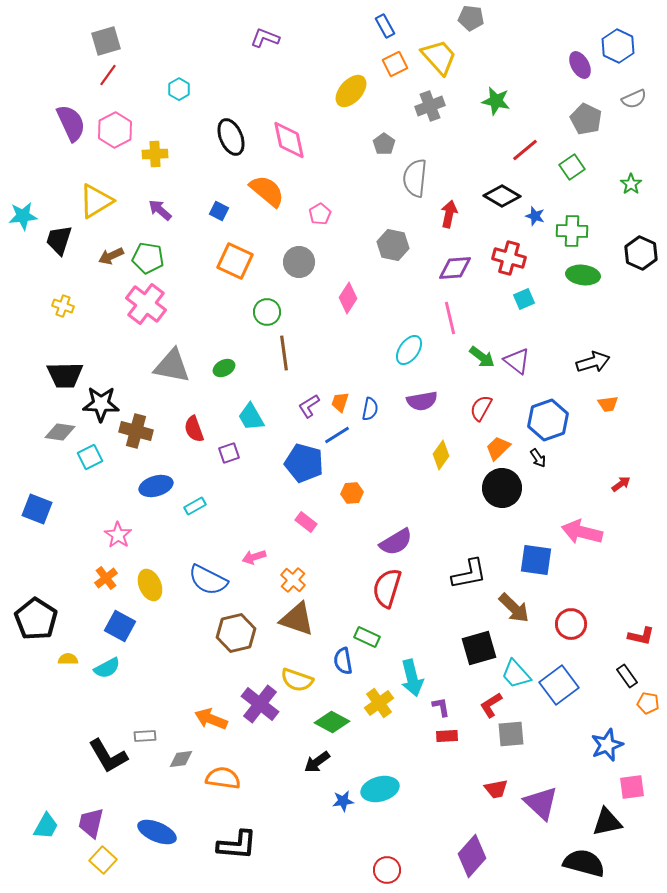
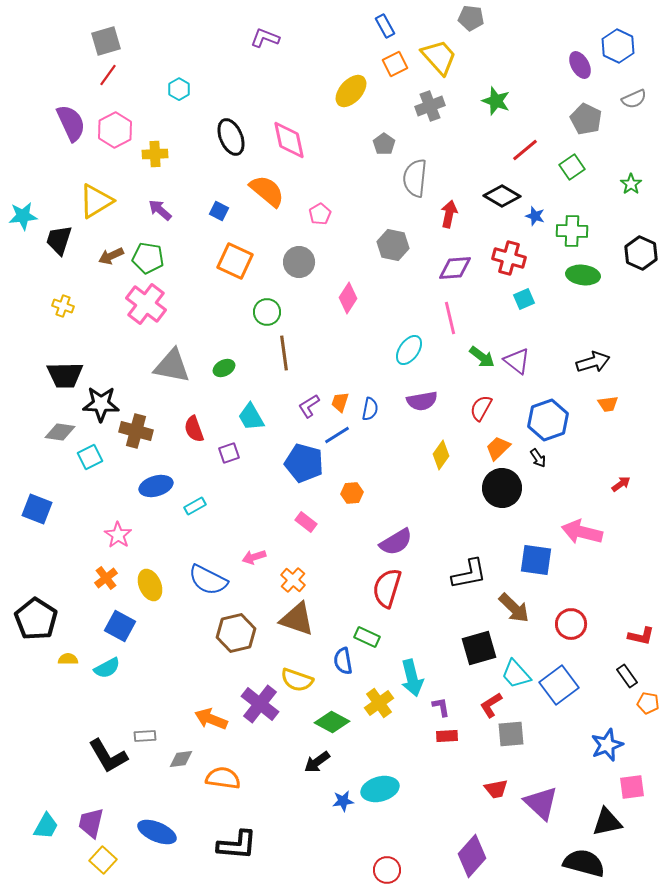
green star at (496, 101): rotated 8 degrees clockwise
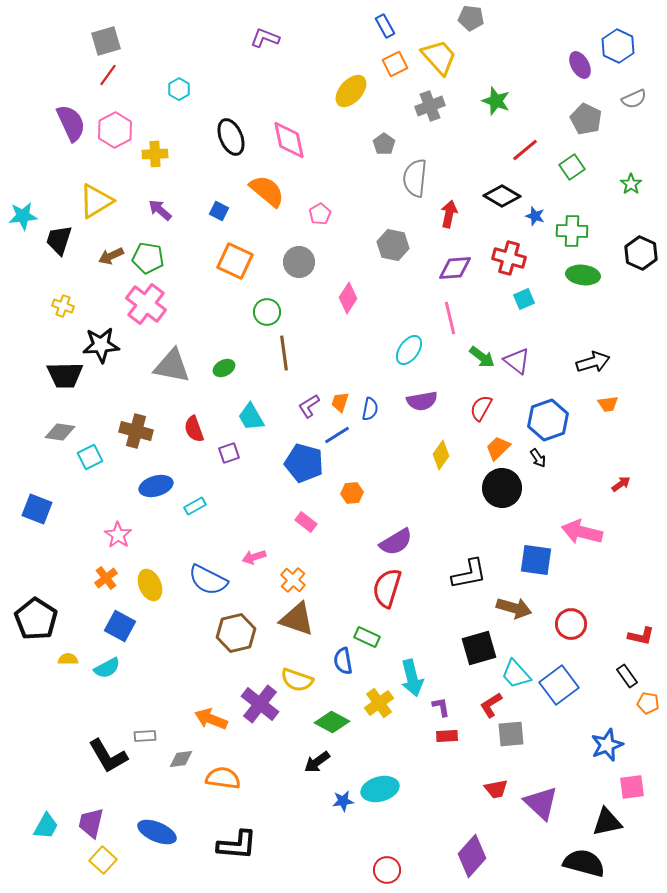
black star at (101, 404): moved 59 px up; rotated 6 degrees counterclockwise
brown arrow at (514, 608): rotated 28 degrees counterclockwise
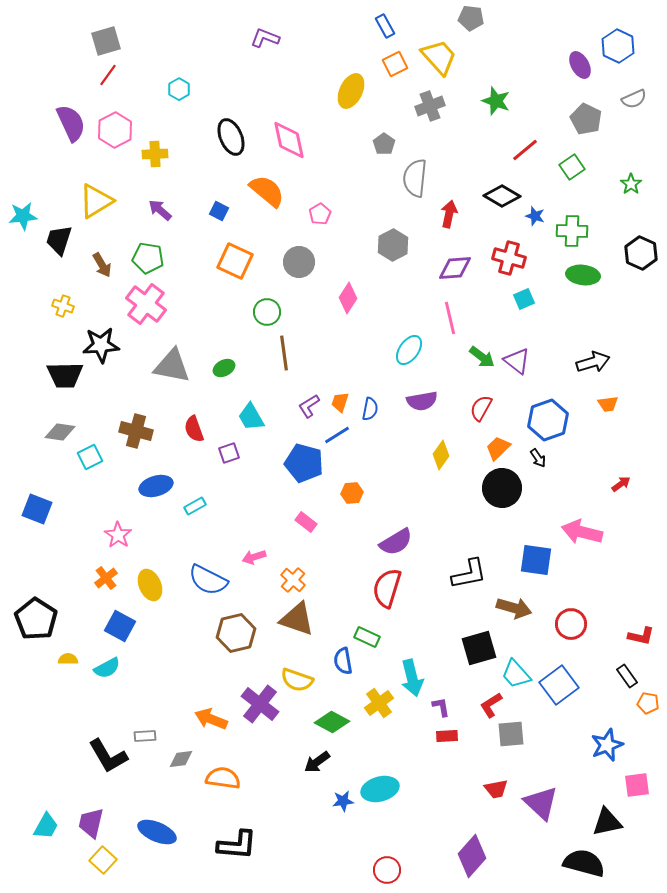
yellow ellipse at (351, 91): rotated 16 degrees counterclockwise
gray hexagon at (393, 245): rotated 20 degrees clockwise
brown arrow at (111, 256): moved 9 px left, 9 px down; rotated 95 degrees counterclockwise
pink square at (632, 787): moved 5 px right, 2 px up
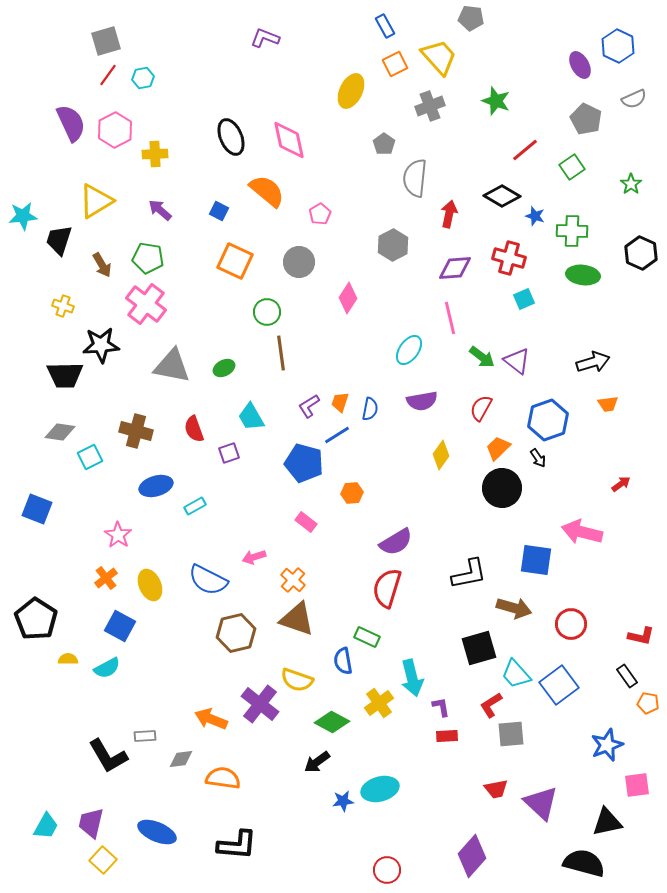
cyan hexagon at (179, 89): moved 36 px left, 11 px up; rotated 20 degrees clockwise
brown line at (284, 353): moved 3 px left
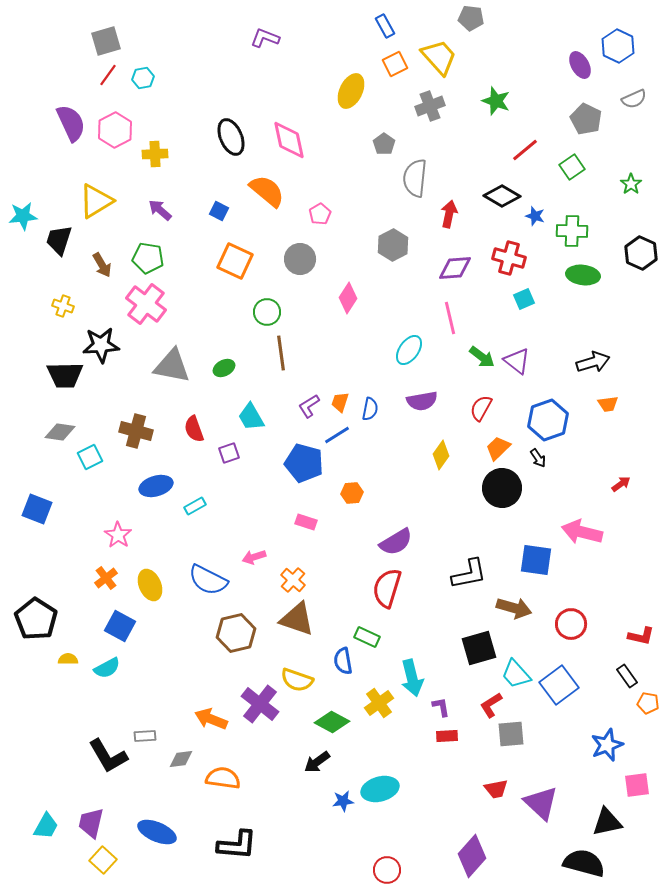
gray circle at (299, 262): moved 1 px right, 3 px up
pink rectangle at (306, 522): rotated 20 degrees counterclockwise
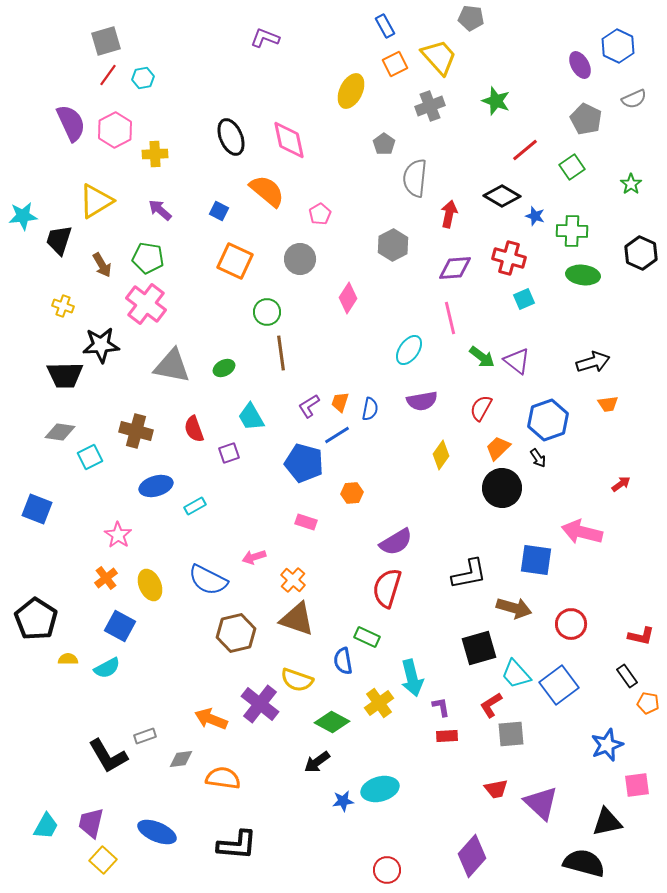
gray rectangle at (145, 736): rotated 15 degrees counterclockwise
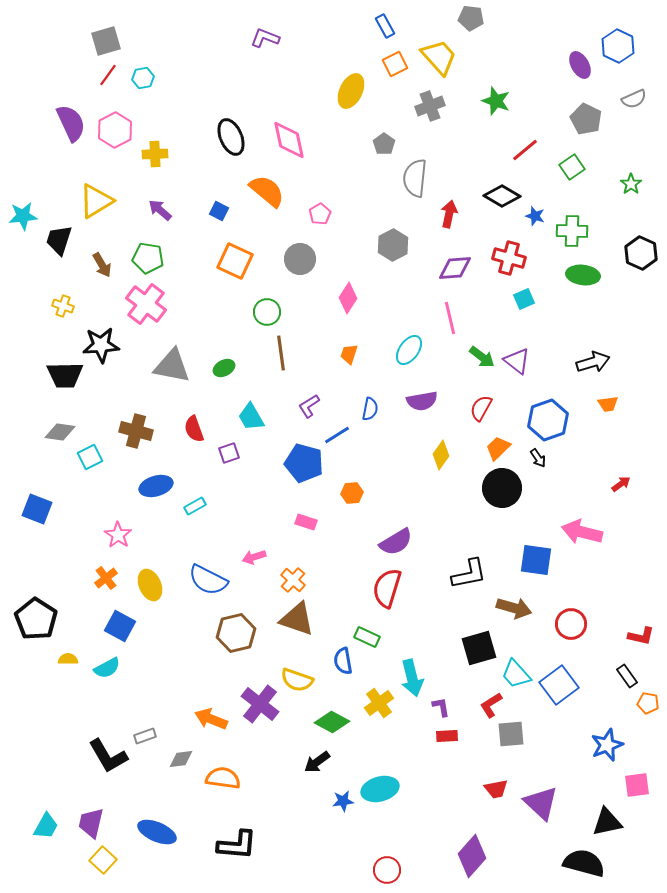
orange trapezoid at (340, 402): moved 9 px right, 48 px up
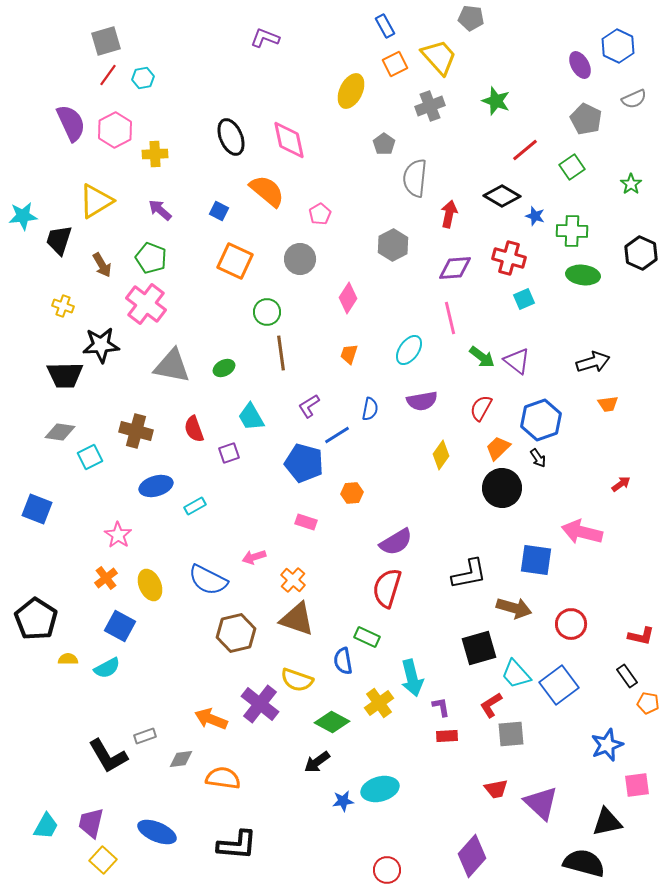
green pentagon at (148, 258): moved 3 px right; rotated 12 degrees clockwise
blue hexagon at (548, 420): moved 7 px left
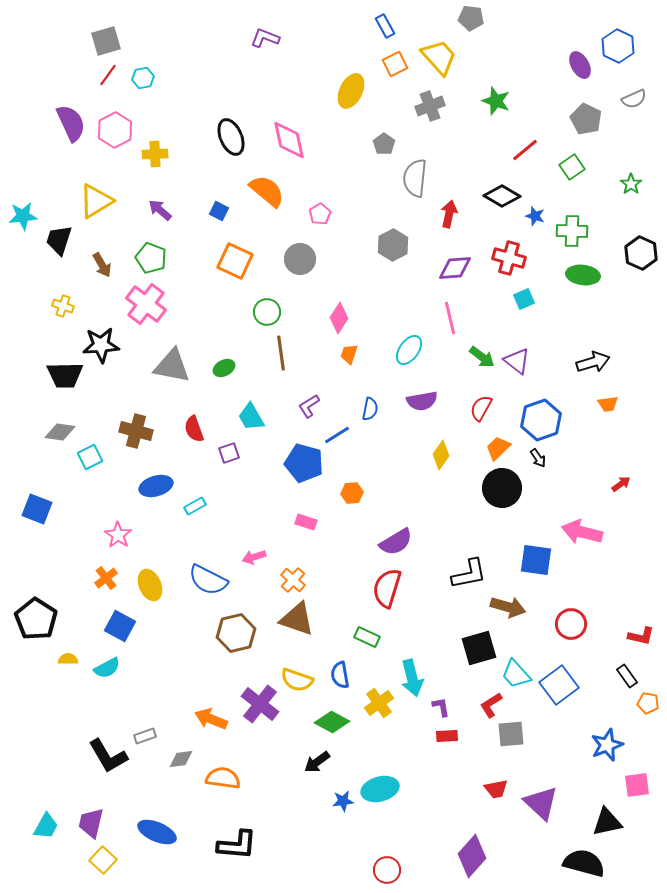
pink diamond at (348, 298): moved 9 px left, 20 px down
brown arrow at (514, 608): moved 6 px left, 1 px up
blue semicircle at (343, 661): moved 3 px left, 14 px down
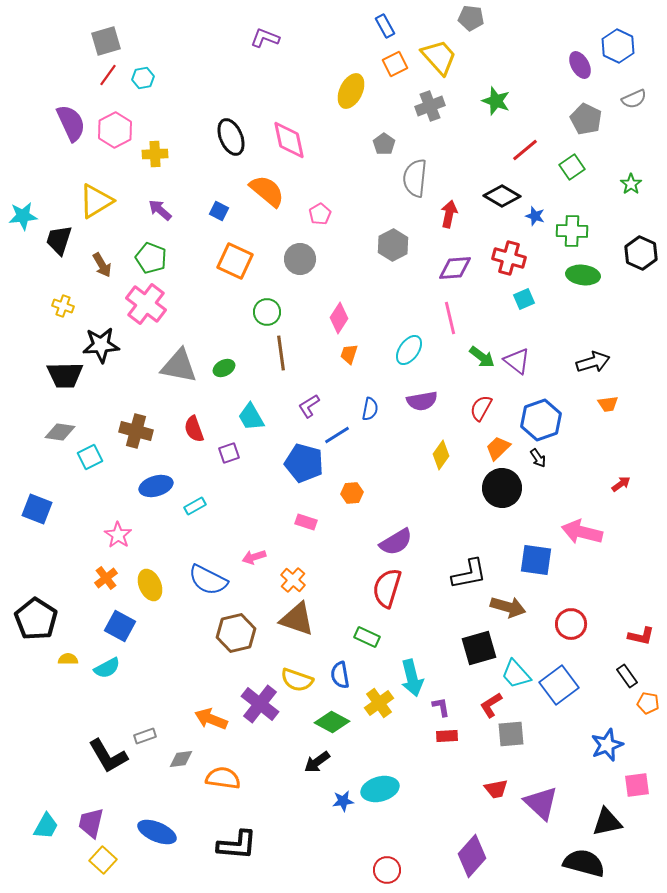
gray triangle at (172, 366): moved 7 px right
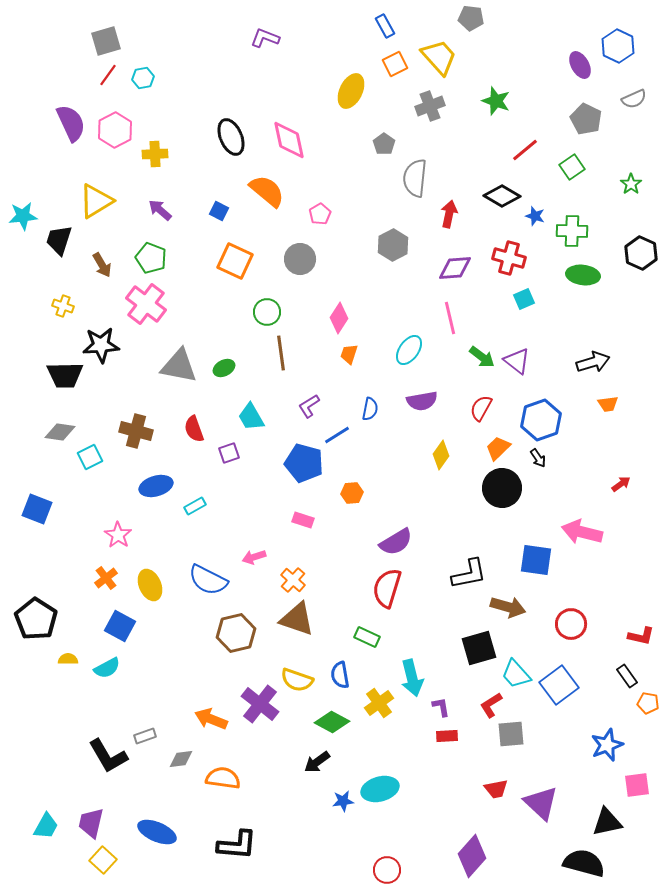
pink rectangle at (306, 522): moved 3 px left, 2 px up
